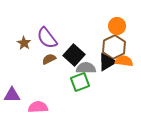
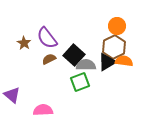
gray semicircle: moved 3 px up
purple triangle: rotated 42 degrees clockwise
pink semicircle: moved 5 px right, 3 px down
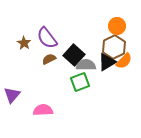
orange semicircle: rotated 126 degrees clockwise
purple triangle: rotated 30 degrees clockwise
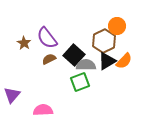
brown hexagon: moved 10 px left, 6 px up
black triangle: moved 1 px up
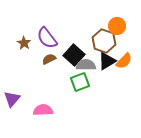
brown hexagon: rotated 15 degrees counterclockwise
purple triangle: moved 4 px down
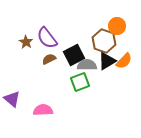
brown star: moved 2 px right, 1 px up
black square: rotated 20 degrees clockwise
gray semicircle: moved 1 px right
purple triangle: rotated 30 degrees counterclockwise
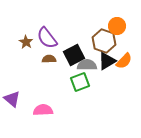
brown semicircle: rotated 24 degrees clockwise
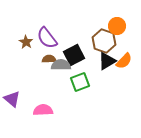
gray semicircle: moved 26 px left
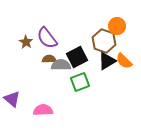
black square: moved 3 px right, 2 px down
orange semicircle: rotated 90 degrees clockwise
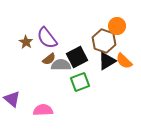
brown semicircle: rotated 144 degrees clockwise
